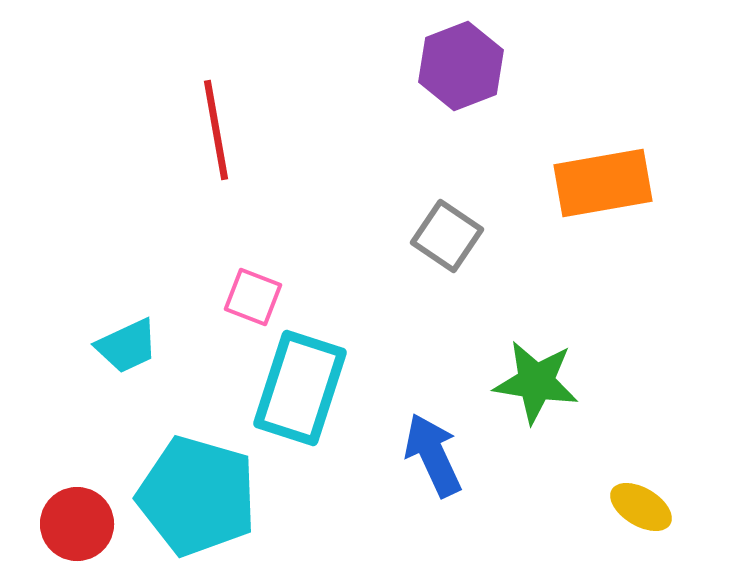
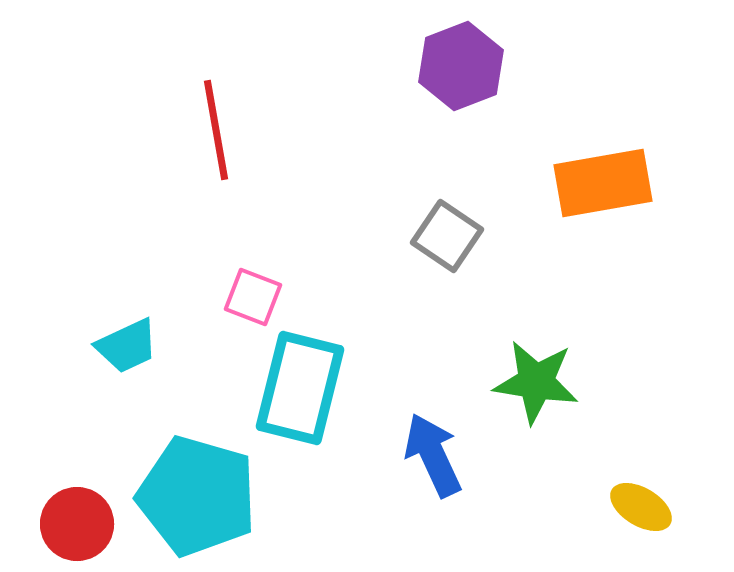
cyan rectangle: rotated 4 degrees counterclockwise
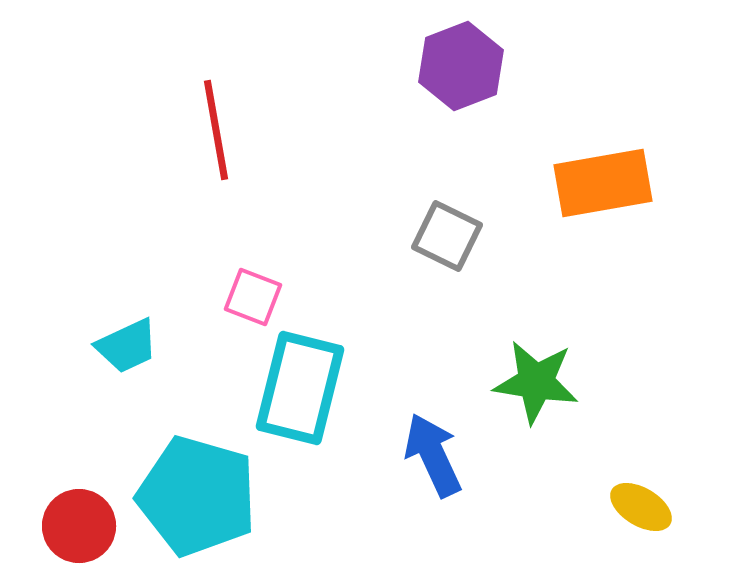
gray square: rotated 8 degrees counterclockwise
red circle: moved 2 px right, 2 px down
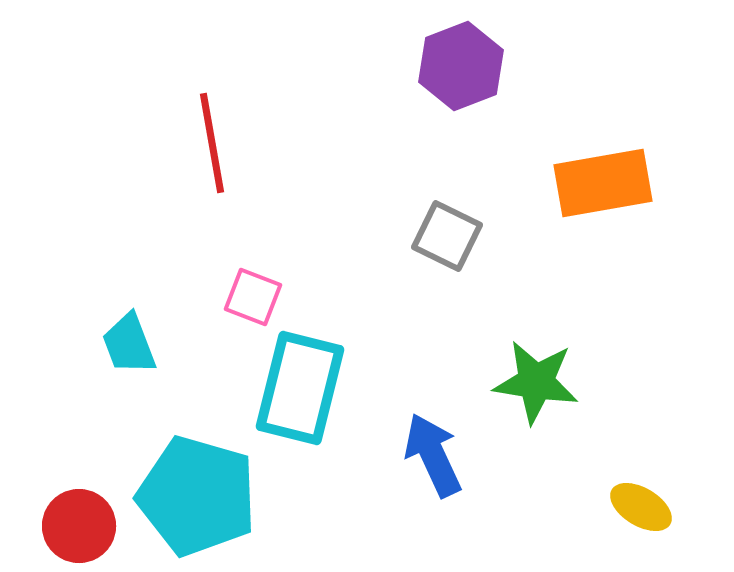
red line: moved 4 px left, 13 px down
cyan trapezoid: moved 2 px right, 2 px up; rotated 94 degrees clockwise
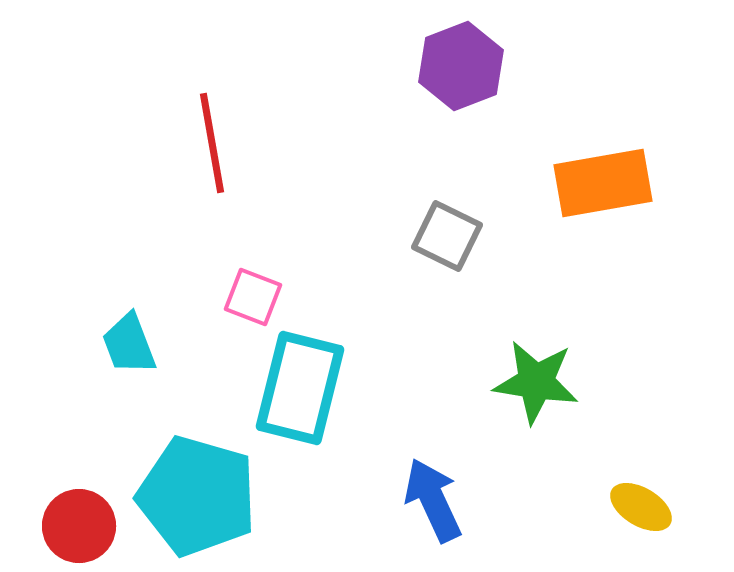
blue arrow: moved 45 px down
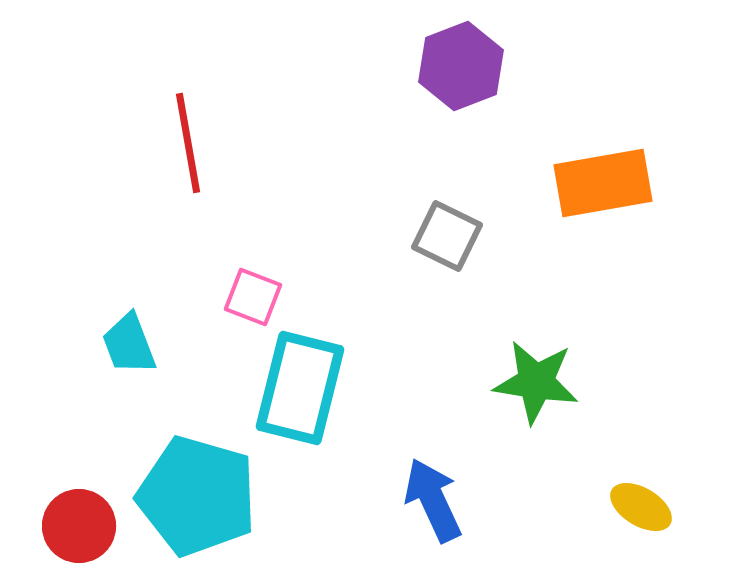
red line: moved 24 px left
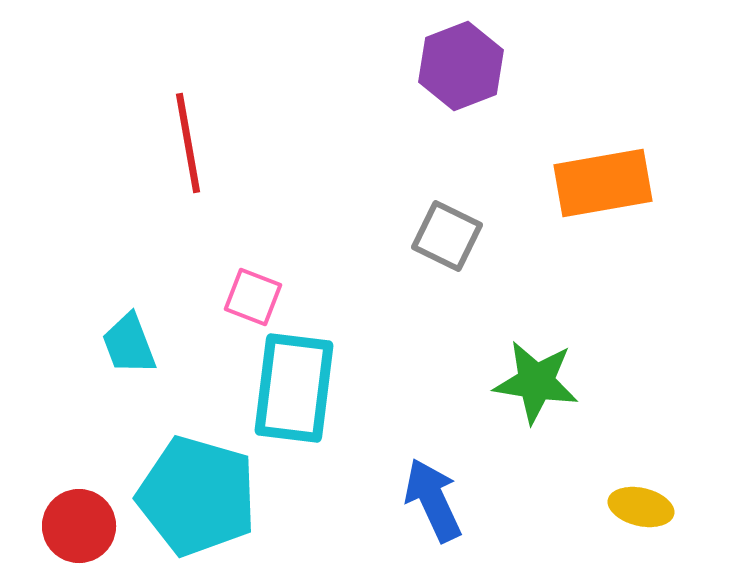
cyan rectangle: moved 6 px left; rotated 7 degrees counterclockwise
yellow ellipse: rotated 18 degrees counterclockwise
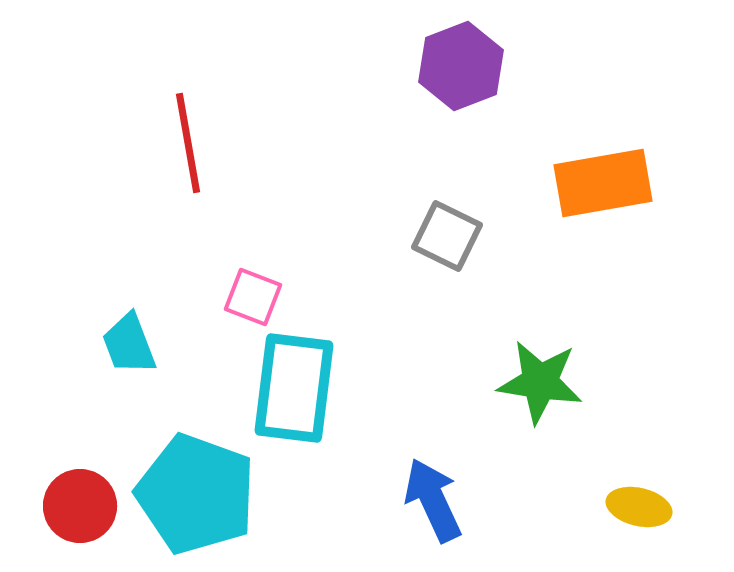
green star: moved 4 px right
cyan pentagon: moved 1 px left, 2 px up; rotated 4 degrees clockwise
yellow ellipse: moved 2 px left
red circle: moved 1 px right, 20 px up
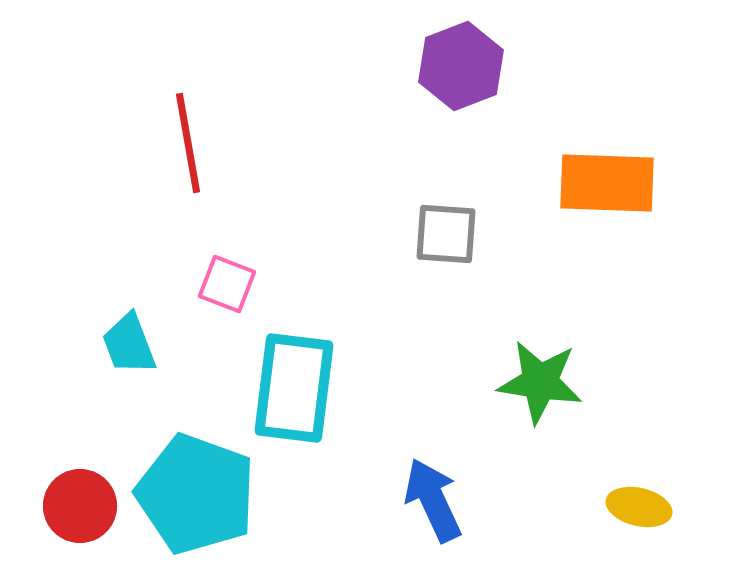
orange rectangle: moved 4 px right; rotated 12 degrees clockwise
gray square: moved 1 px left, 2 px up; rotated 22 degrees counterclockwise
pink square: moved 26 px left, 13 px up
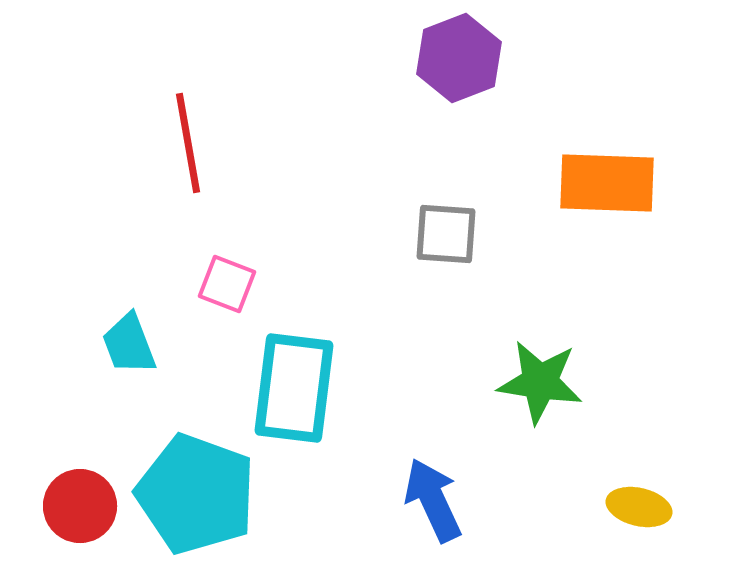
purple hexagon: moved 2 px left, 8 px up
